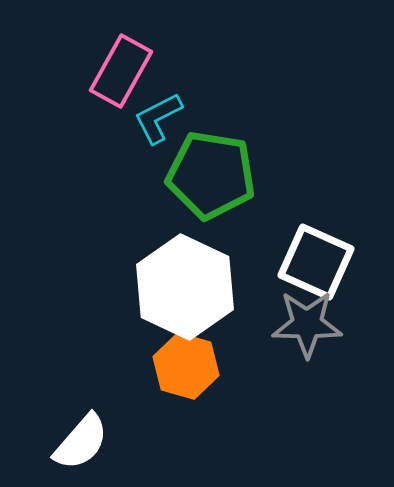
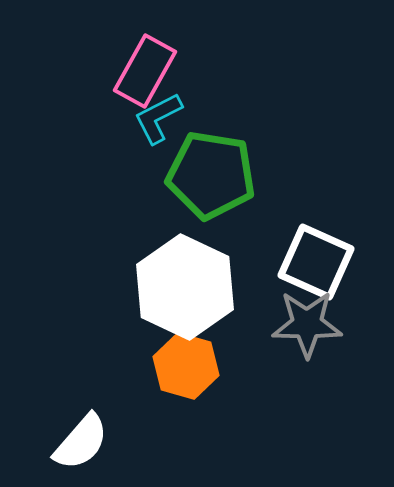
pink rectangle: moved 24 px right
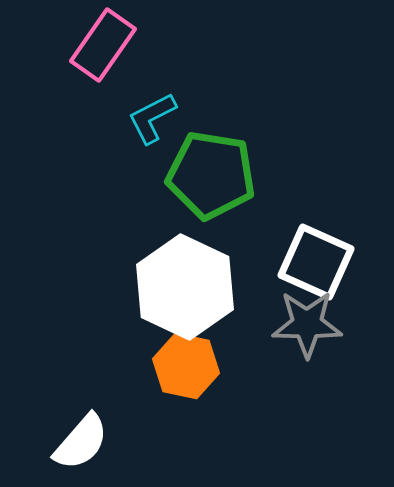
pink rectangle: moved 42 px left, 26 px up; rotated 6 degrees clockwise
cyan L-shape: moved 6 px left
orange hexagon: rotated 4 degrees counterclockwise
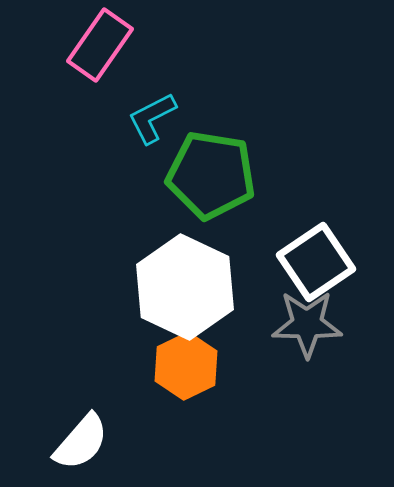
pink rectangle: moved 3 px left
white square: rotated 32 degrees clockwise
orange hexagon: rotated 22 degrees clockwise
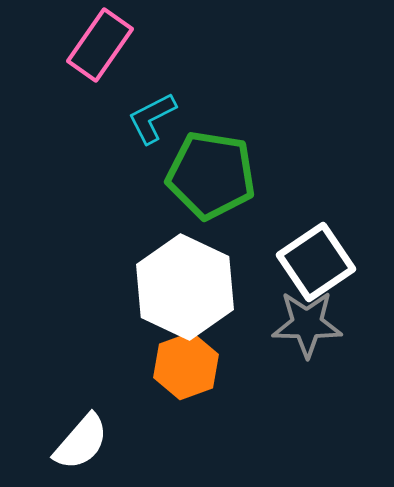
orange hexagon: rotated 6 degrees clockwise
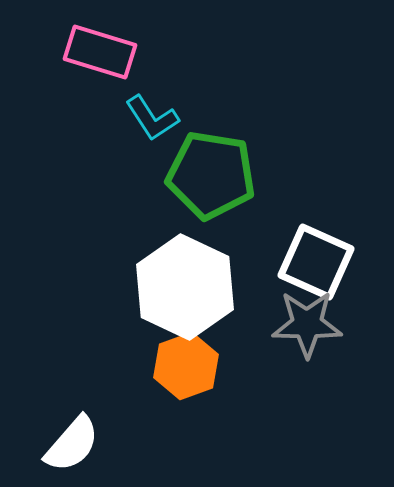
pink rectangle: moved 7 px down; rotated 72 degrees clockwise
cyan L-shape: rotated 96 degrees counterclockwise
white square: rotated 32 degrees counterclockwise
white semicircle: moved 9 px left, 2 px down
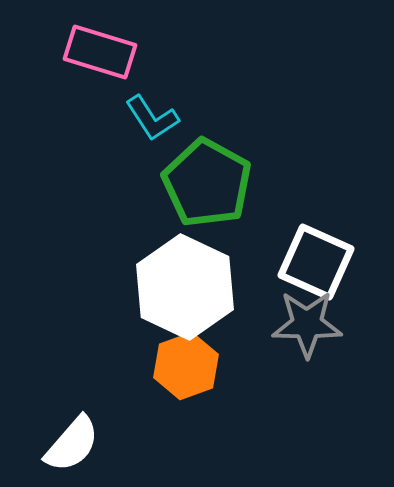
green pentagon: moved 4 px left, 8 px down; rotated 20 degrees clockwise
